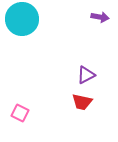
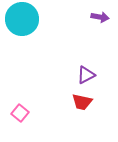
pink square: rotated 12 degrees clockwise
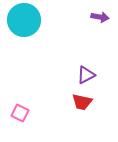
cyan circle: moved 2 px right, 1 px down
pink square: rotated 12 degrees counterclockwise
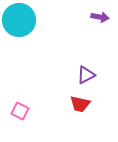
cyan circle: moved 5 px left
red trapezoid: moved 2 px left, 2 px down
pink square: moved 2 px up
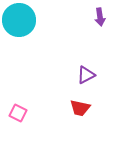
purple arrow: rotated 72 degrees clockwise
red trapezoid: moved 4 px down
pink square: moved 2 px left, 2 px down
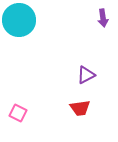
purple arrow: moved 3 px right, 1 px down
red trapezoid: rotated 20 degrees counterclockwise
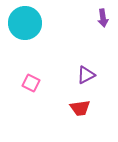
cyan circle: moved 6 px right, 3 px down
pink square: moved 13 px right, 30 px up
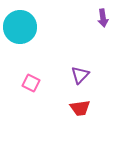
cyan circle: moved 5 px left, 4 px down
purple triangle: moved 6 px left; rotated 18 degrees counterclockwise
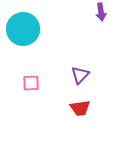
purple arrow: moved 2 px left, 6 px up
cyan circle: moved 3 px right, 2 px down
pink square: rotated 30 degrees counterclockwise
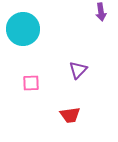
purple triangle: moved 2 px left, 5 px up
red trapezoid: moved 10 px left, 7 px down
